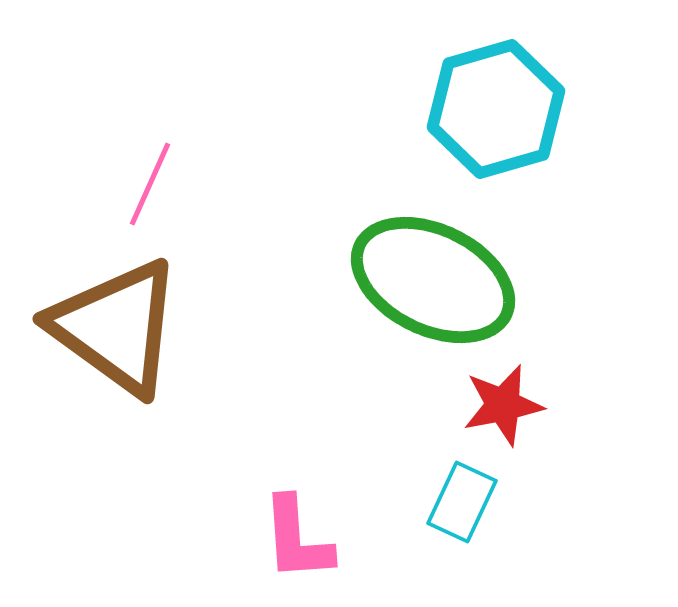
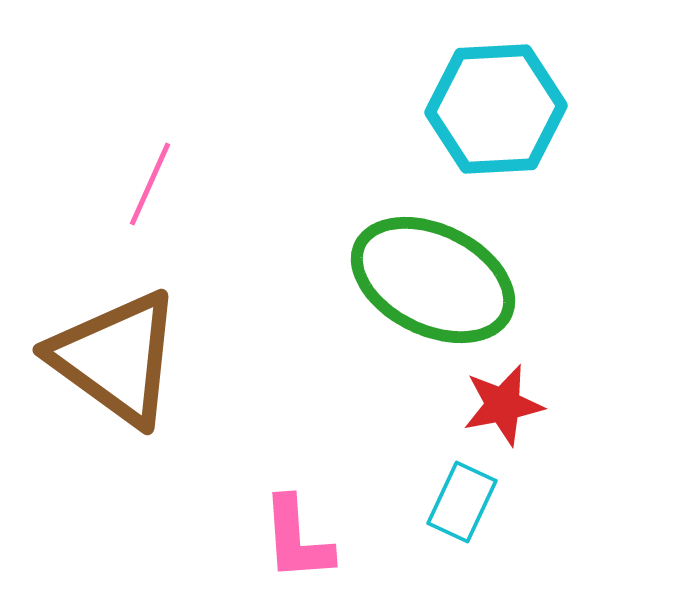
cyan hexagon: rotated 13 degrees clockwise
brown triangle: moved 31 px down
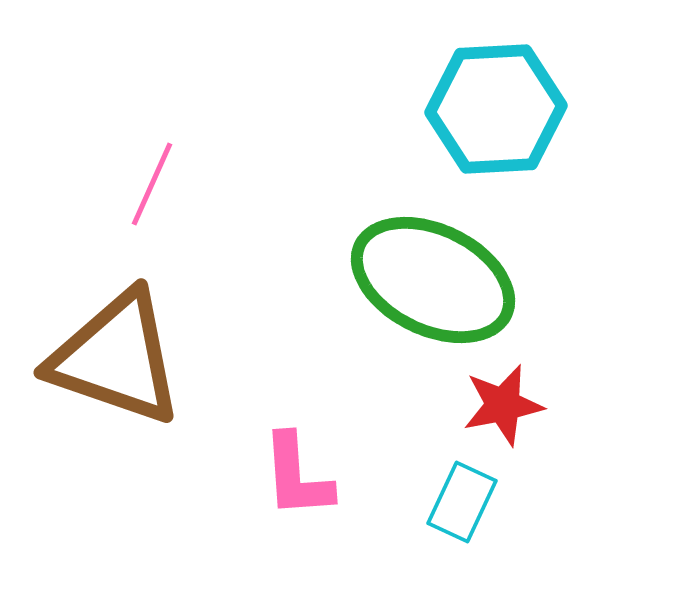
pink line: moved 2 px right
brown triangle: rotated 17 degrees counterclockwise
pink L-shape: moved 63 px up
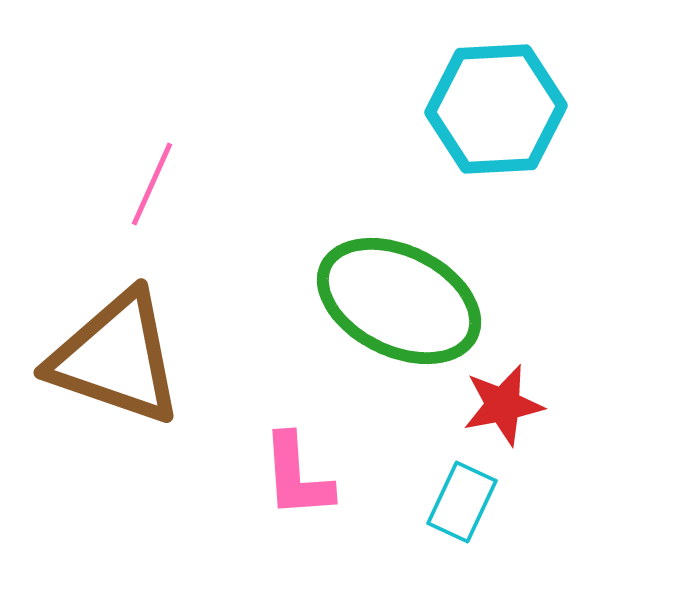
green ellipse: moved 34 px left, 21 px down
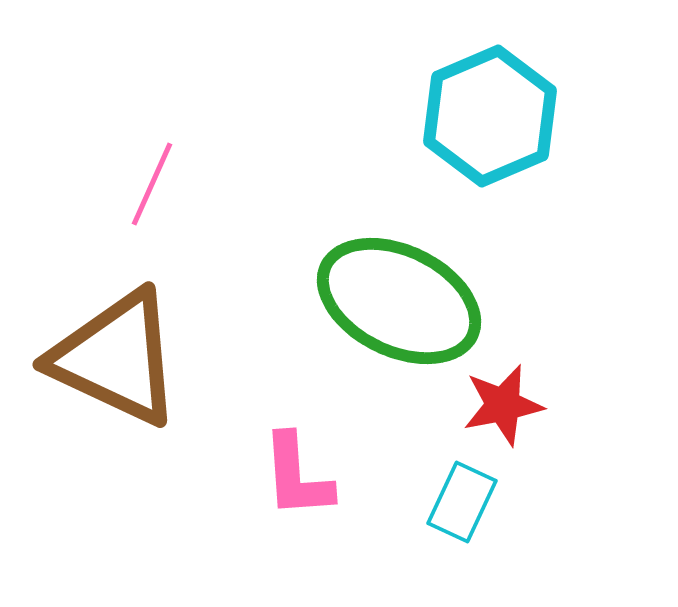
cyan hexagon: moved 6 px left, 7 px down; rotated 20 degrees counterclockwise
brown triangle: rotated 6 degrees clockwise
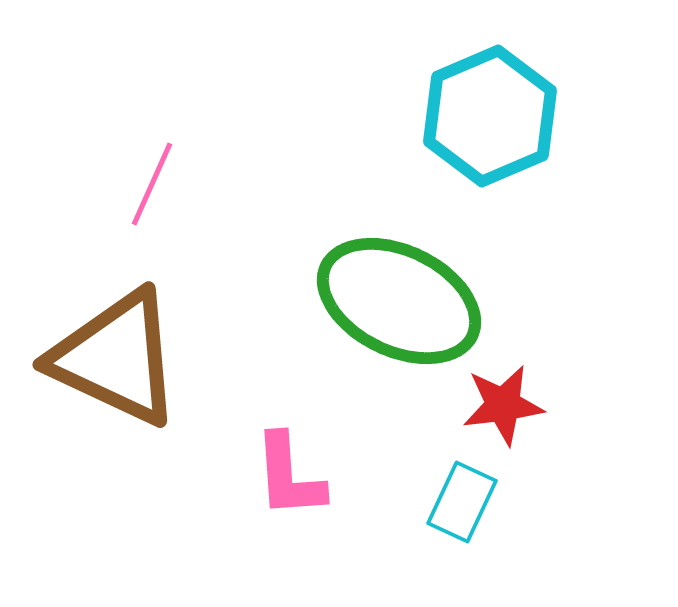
red star: rotated 4 degrees clockwise
pink L-shape: moved 8 px left
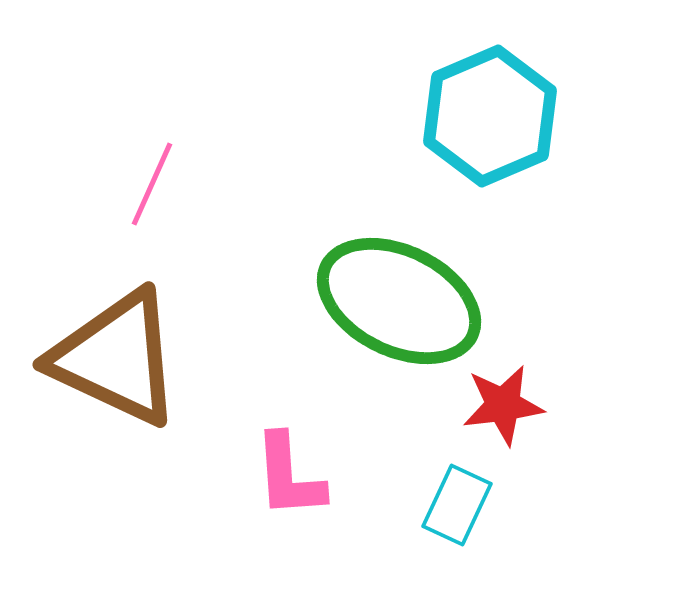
cyan rectangle: moved 5 px left, 3 px down
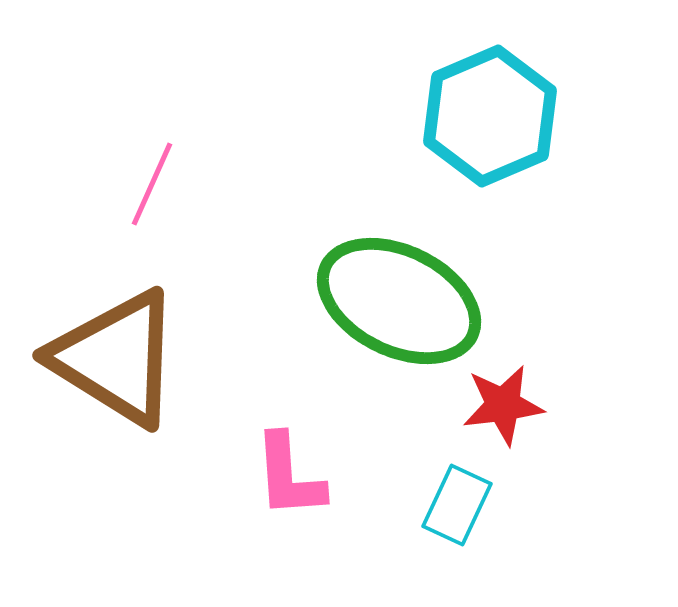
brown triangle: rotated 7 degrees clockwise
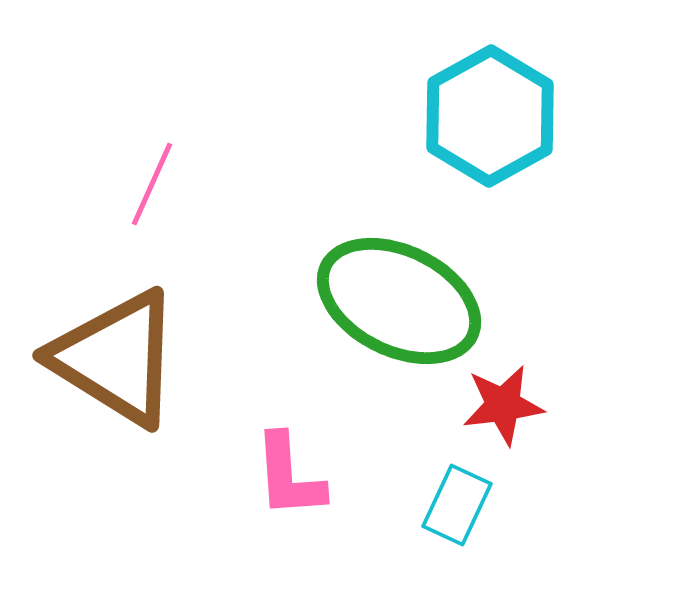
cyan hexagon: rotated 6 degrees counterclockwise
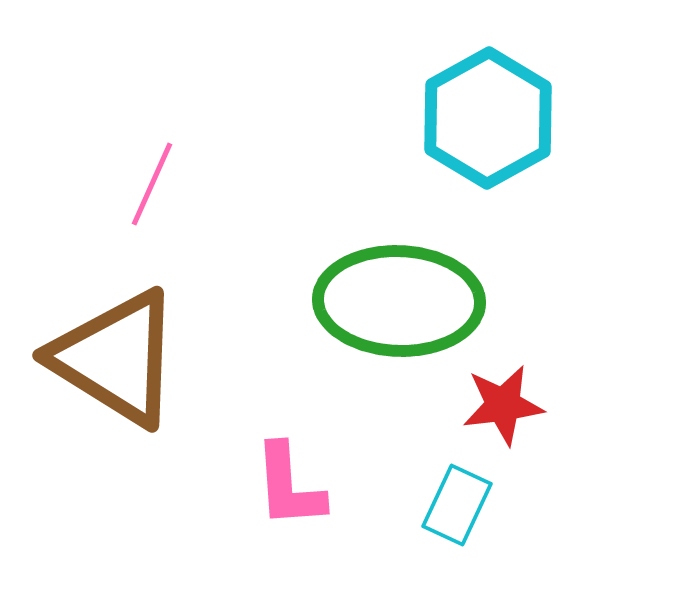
cyan hexagon: moved 2 px left, 2 px down
green ellipse: rotated 24 degrees counterclockwise
pink L-shape: moved 10 px down
